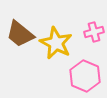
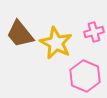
brown trapezoid: rotated 12 degrees clockwise
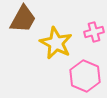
brown trapezoid: moved 3 px right, 15 px up; rotated 112 degrees counterclockwise
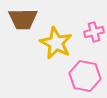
brown trapezoid: rotated 60 degrees clockwise
pink hexagon: rotated 12 degrees counterclockwise
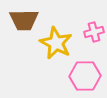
brown trapezoid: moved 1 px right, 1 px down
pink hexagon: rotated 12 degrees counterclockwise
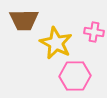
pink cross: rotated 24 degrees clockwise
pink hexagon: moved 10 px left
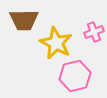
pink cross: rotated 30 degrees counterclockwise
pink hexagon: rotated 12 degrees counterclockwise
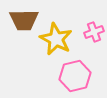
yellow star: moved 4 px up
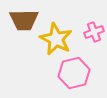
pink hexagon: moved 1 px left, 3 px up
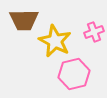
yellow star: moved 1 px left, 2 px down
pink hexagon: moved 1 px down
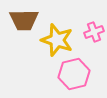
yellow star: moved 2 px right, 1 px up; rotated 8 degrees counterclockwise
